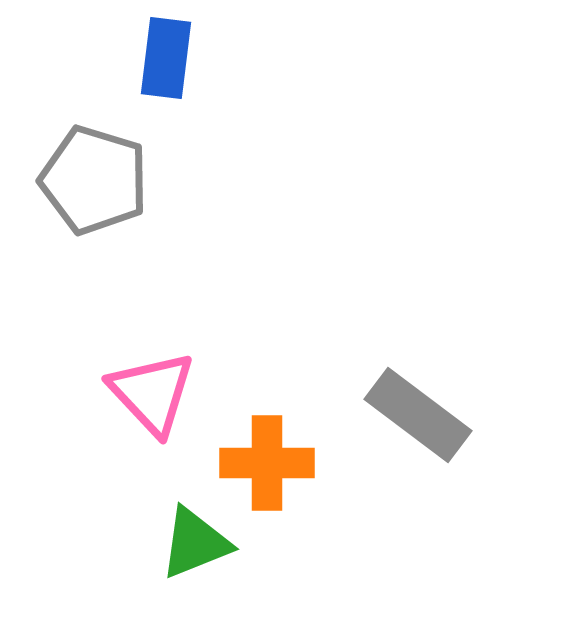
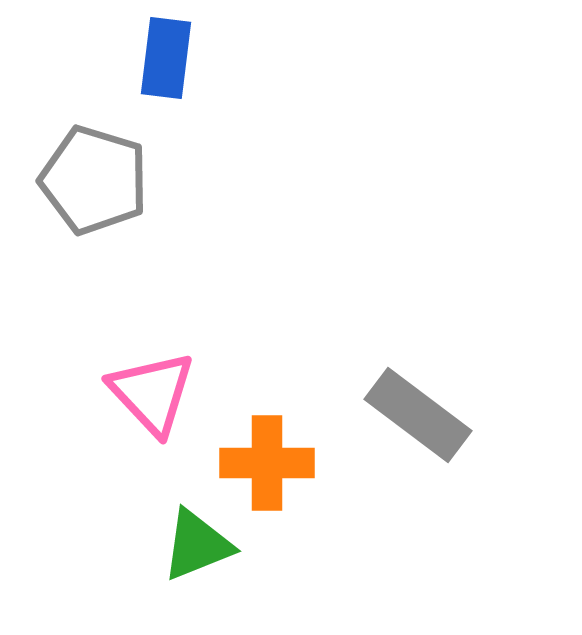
green triangle: moved 2 px right, 2 px down
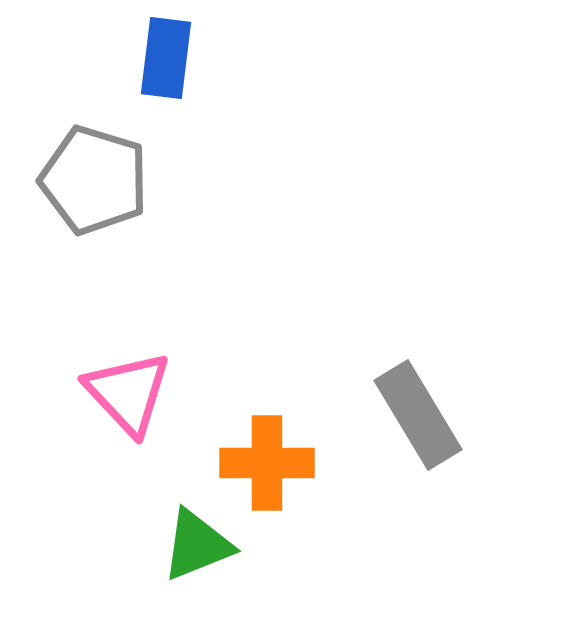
pink triangle: moved 24 px left
gray rectangle: rotated 22 degrees clockwise
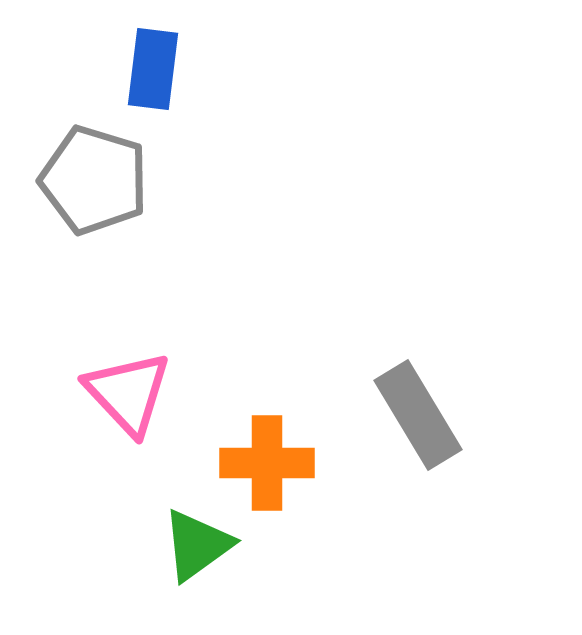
blue rectangle: moved 13 px left, 11 px down
green triangle: rotated 14 degrees counterclockwise
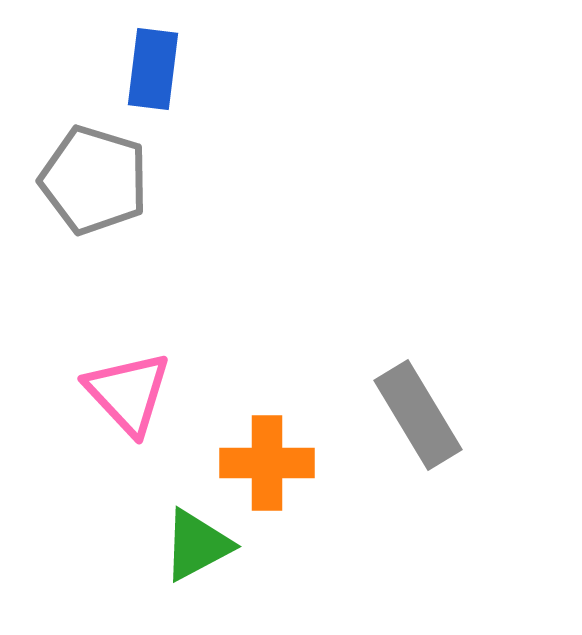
green triangle: rotated 8 degrees clockwise
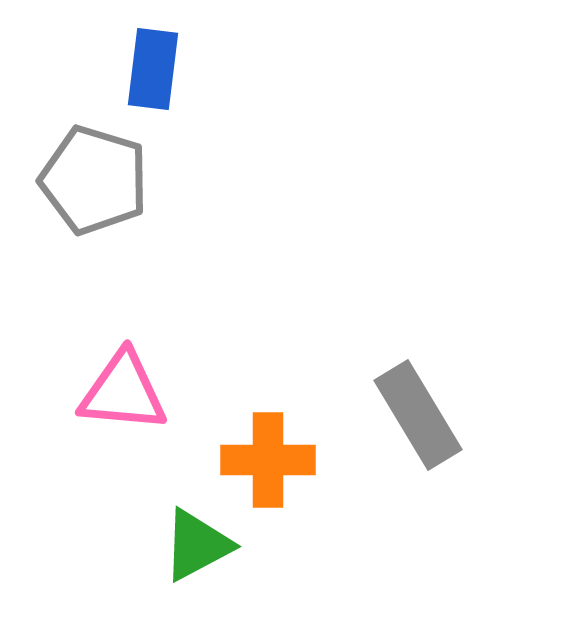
pink triangle: moved 5 px left, 1 px up; rotated 42 degrees counterclockwise
orange cross: moved 1 px right, 3 px up
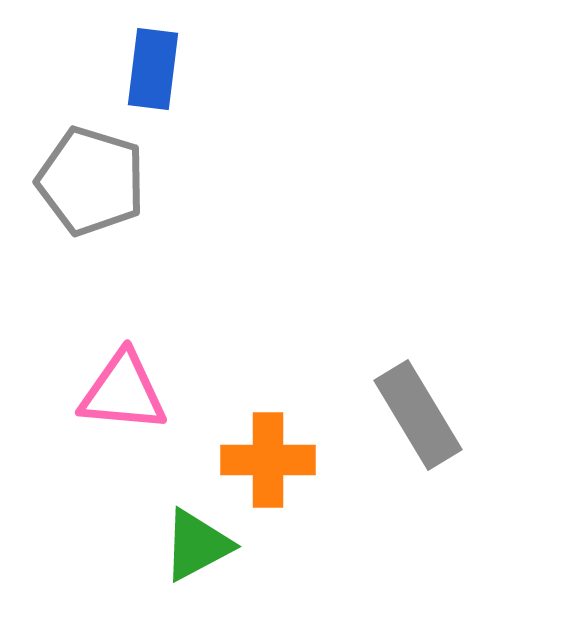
gray pentagon: moved 3 px left, 1 px down
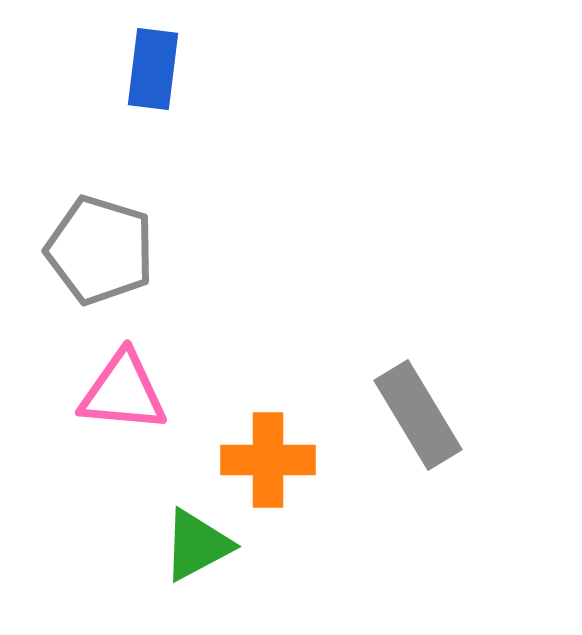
gray pentagon: moved 9 px right, 69 px down
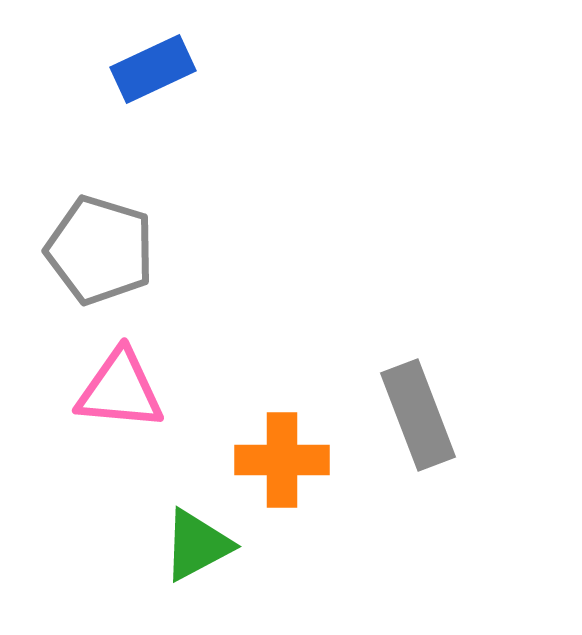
blue rectangle: rotated 58 degrees clockwise
pink triangle: moved 3 px left, 2 px up
gray rectangle: rotated 10 degrees clockwise
orange cross: moved 14 px right
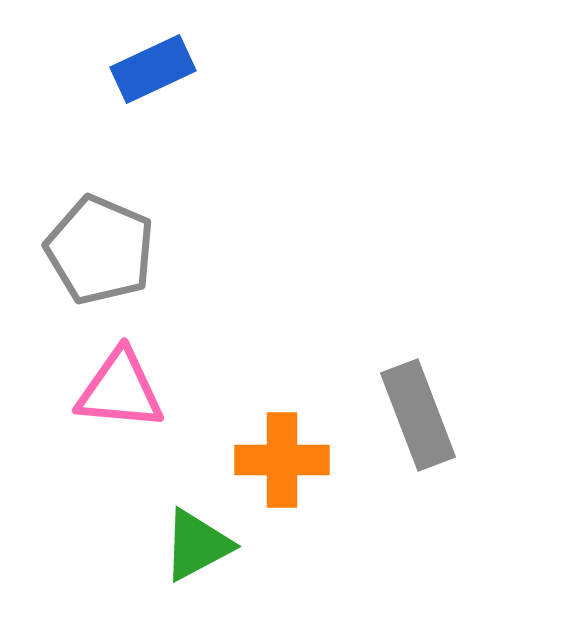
gray pentagon: rotated 6 degrees clockwise
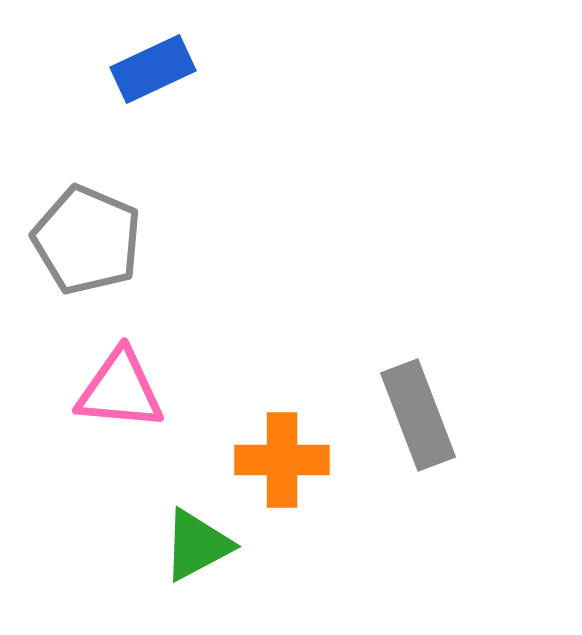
gray pentagon: moved 13 px left, 10 px up
